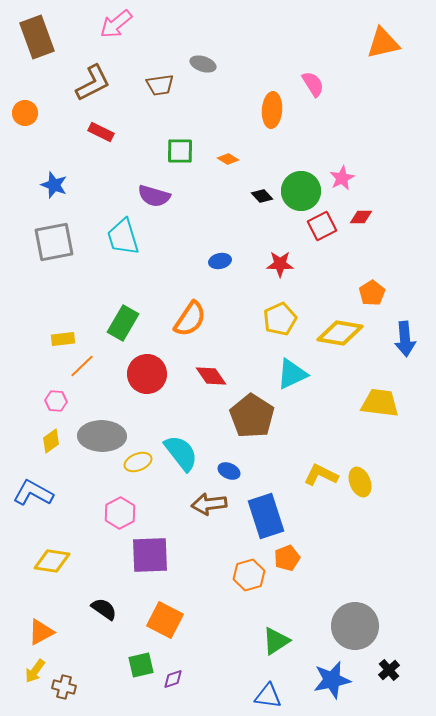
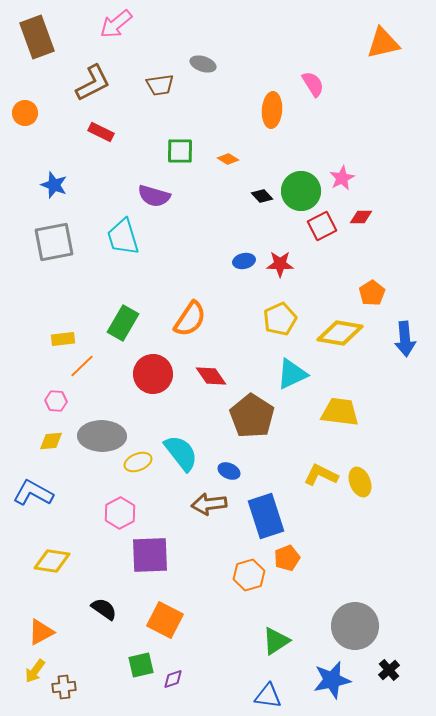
blue ellipse at (220, 261): moved 24 px right
red circle at (147, 374): moved 6 px right
yellow trapezoid at (380, 403): moved 40 px left, 9 px down
yellow diamond at (51, 441): rotated 30 degrees clockwise
brown cross at (64, 687): rotated 20 degrees counterclockwise
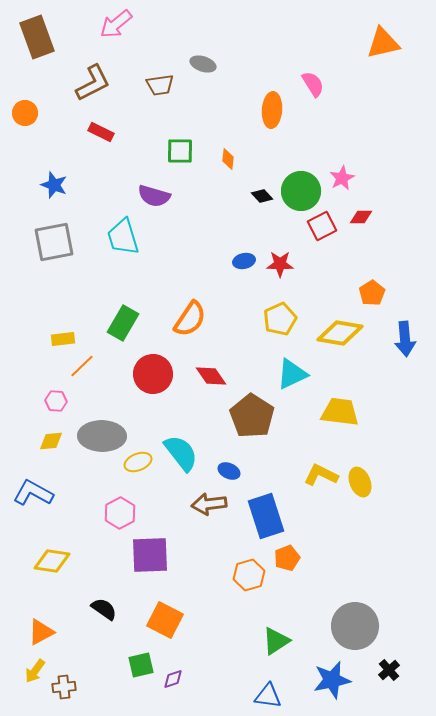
orange diamond at (228, 159): rotated 65 degrees clockwise
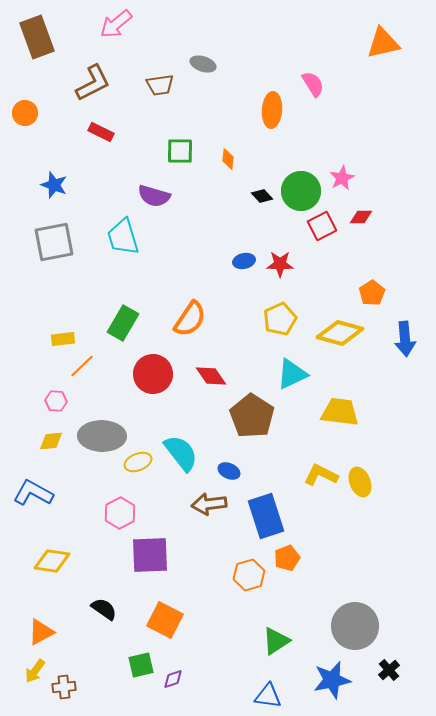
yellow diamond at (340, 333): rotated 6 degrees clockwise
